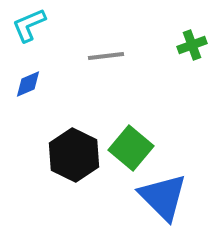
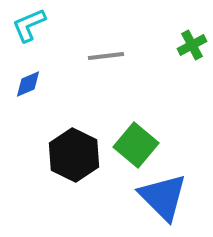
green cross: rotated 8 degrees counterclockwise
green square: moved 5 px right, 3 px up
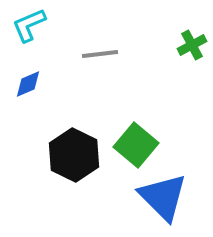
gray line: moved 6 px left, 2 px up
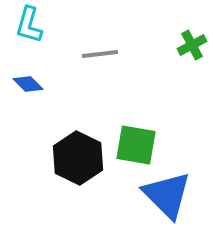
cyan L-shape: rotated 51 degrees counterclockwise
blue diamond: rotated 68 degrees clockwise
green square: rotated 30 degrees counterclockwise
black hexagon: moved 4 px right, 3 px down
blue triangle: moved 4 px right, 2 px up
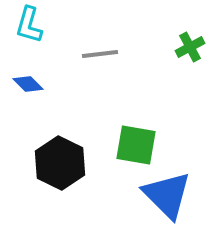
green cross: moved 2 px left, 2 px down
black hexagon: moved 18 px left, 5 px down
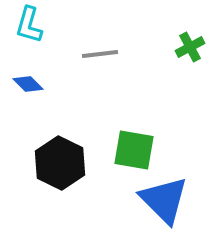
green square: moved 2 px left, 5 px down
blue triangle: moved 3 px left, 5 px down
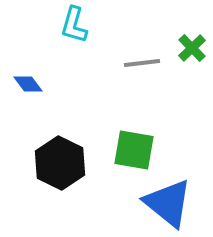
cyan L-shape: moved 45 px right
green cross: moved 2 px right, 1 px down; rotated 16 degrees counterclockwise
gray line: moved 42 px right, 9 px down
blue diamond: rotated 8 degrees clockwise
blue triangle: moved 4 px right, 3 px down; rotated 6 degrees counterclockwise
